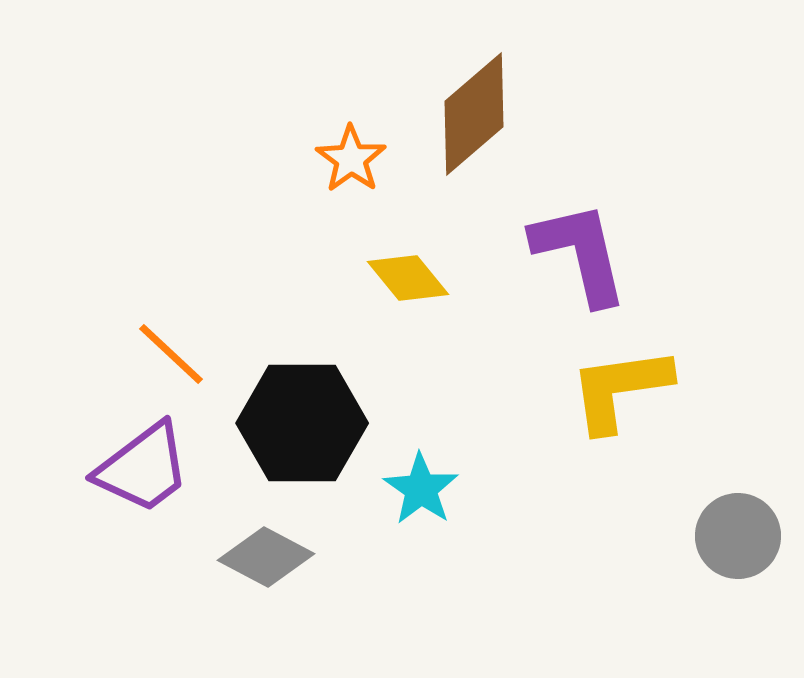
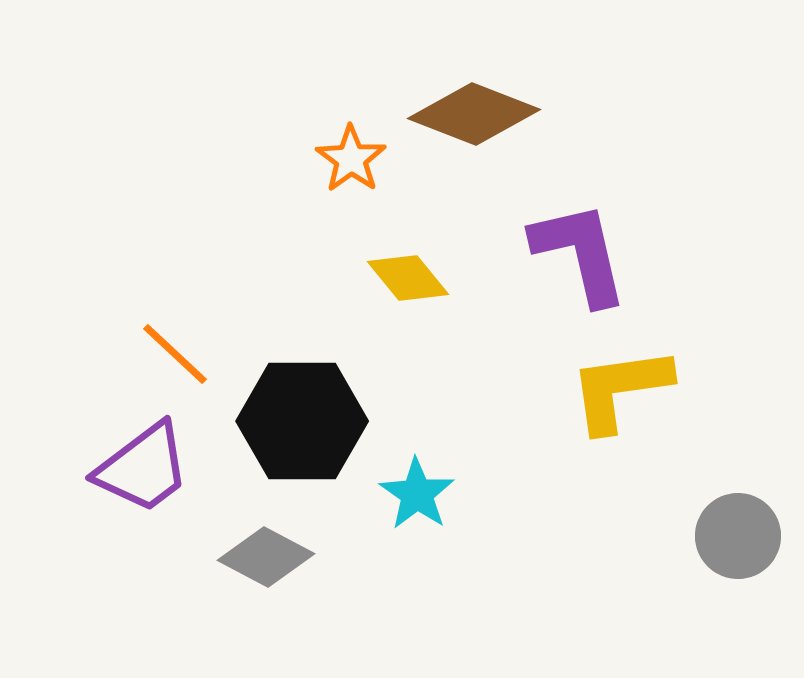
brown diamond: rotated 62 degrees clockwise
orange line: moved 4 px right
black hexagon: moved 2 px up
cyan star: moved 4 px left, 5 px down
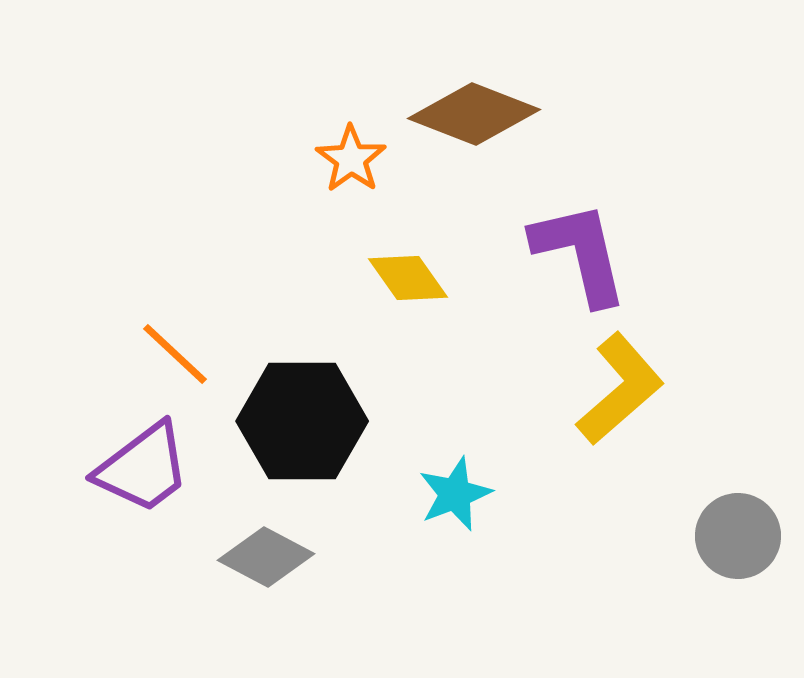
yellow diamond: rotated 4 degrees clockwise
yellow L-shape: rotated 147 degrees clockwise
cyan star: moved 38 px right; rotated 16 degrees clockwise
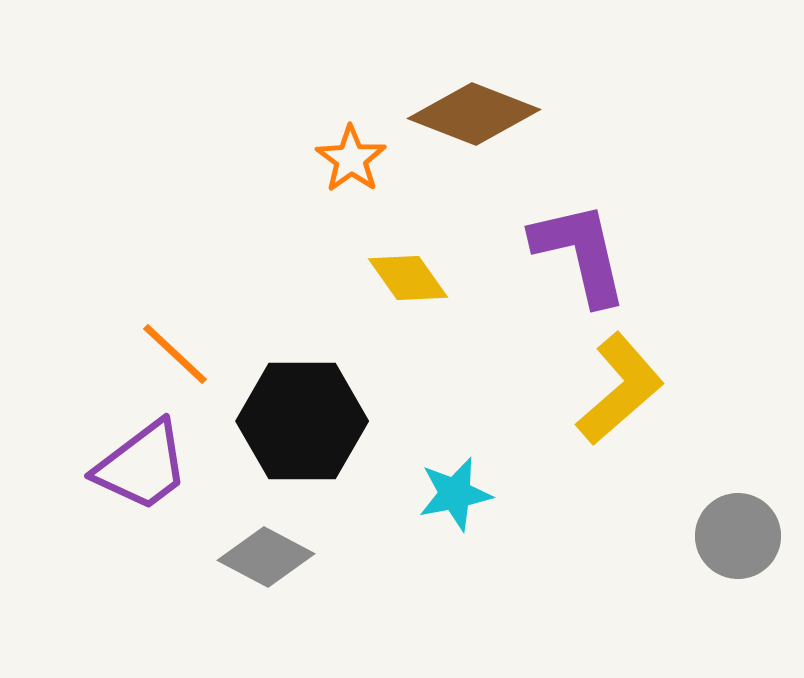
purple trapezoid: moved 1 px left, 2 px up
cyan star: rotated 10 degrees clockwise
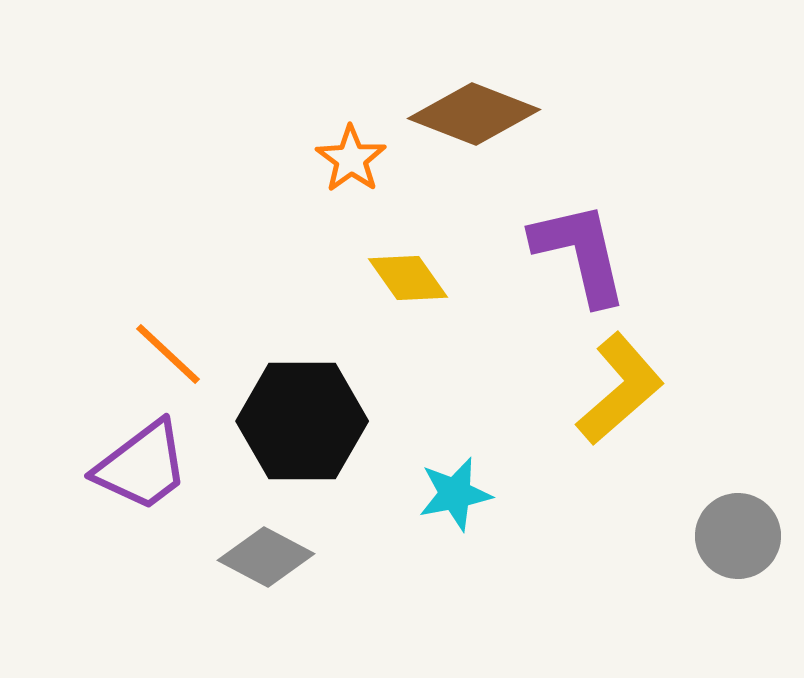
orange line: moved 7 px left
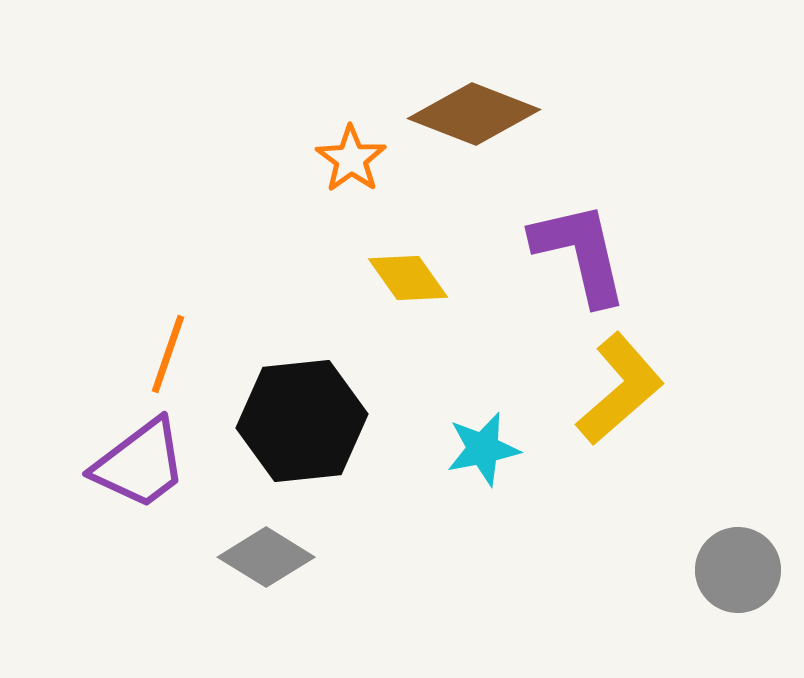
orange line: rotated 66 degrees clockwise
black hexagon: rotated 6 degrees counterclockwise
purple trapezoid: moved 2 px left, 2 px up
cyan star: moved 28 px right, 45 px up
gray circle: moved 34 px down
gray diamond: rotated 4 degrees clockwise
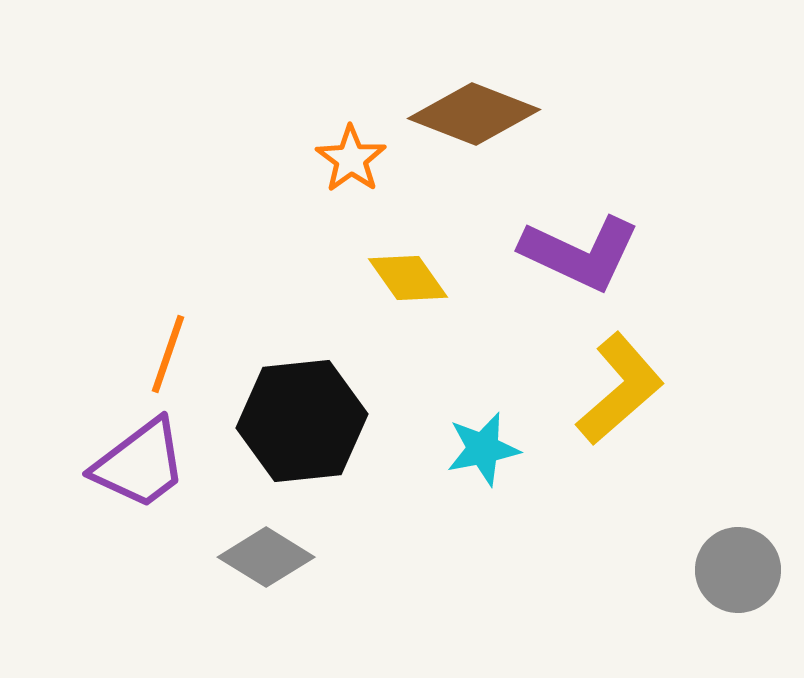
purple L-shape: rotated 128 degrees clockwise
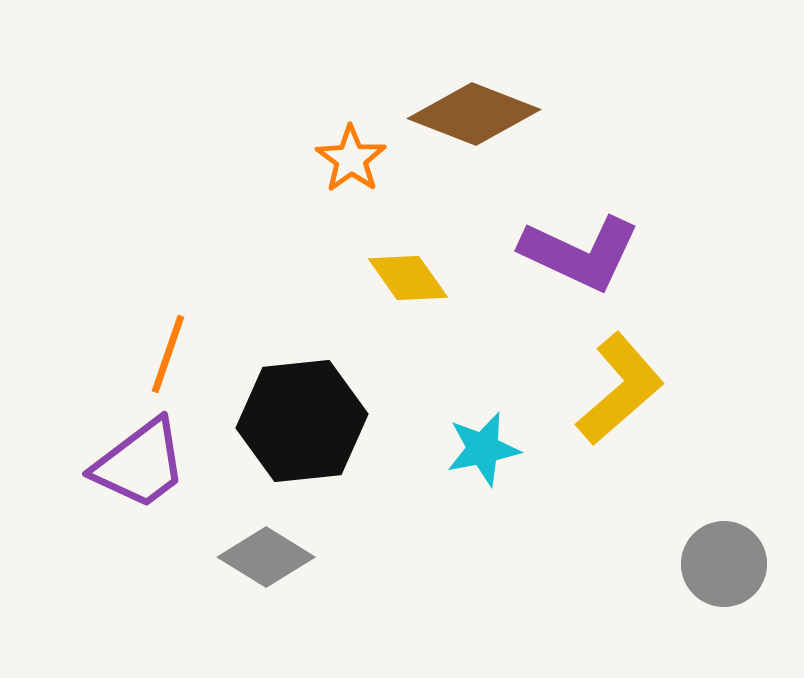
gray circle: moved 14 px left, 6 px up
